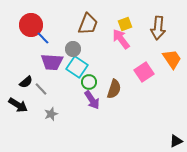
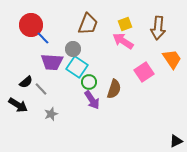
pink arrow: moved 2 px right, 2 px down; rotated 20 degrees counterclockwise
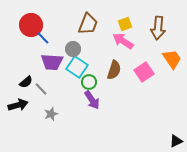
brown semicircle: moved 19 px up
black arrow: rotated 48 degrees counterclockwise
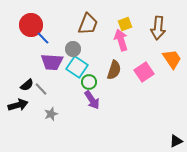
pink arrow: moved 2 px left, 1 px up; rotated 40 degrees clockwise
black semicircle: moved 1 px right, 3 px down
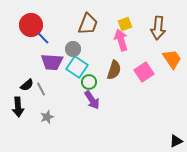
gray line: rotated 16 degrees clockwise
black arrow: moved 2 px down; rotated 102 degrees clockwise
gray star: moved 4 px left, 3 px down
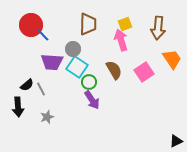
brown trapezoid: rotated 20 degrees counterclockwise
blue line: moved 3 px up
brown semicircle: rotated 48 degrees counterclockwise
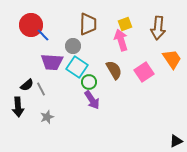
gray circle: moved 3 px up
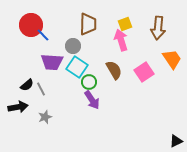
black arrow: rotated 96 degrees counterclockwise
gray star: moved 2 px left
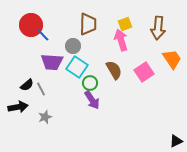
green circle: moved 1 px right, 1 px down
